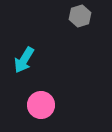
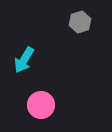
gray hexagon: moved 6 px down
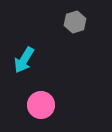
gray hexagon: moved 5 px left
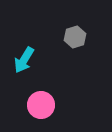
gray hexagon: moved 15 px down
